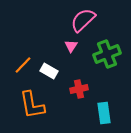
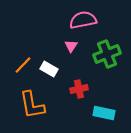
pink semicircle: rotated 32 degrees clockwise
white rectangle: moved 2 px up
cyan rectangle: rotated 70 degrees counterclockwise
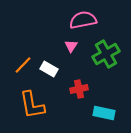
green cross: moved 1 px left; rotated 8 degrees counterclockwise
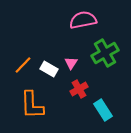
pink triangle: moved 17 px down
green cross: moved 1 px left, 1 px up
red cross: rotated 18 degrees counterclockwise
orange L-shape: rotated 8 degrees clockwise
cyan rectangle: moved 1 px left, 3 px up; rotated 45 degrees clockwise
